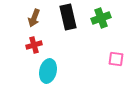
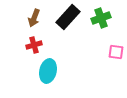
black rectangle: rotated 55 degrees clockwise
pink square: moved 7 px up
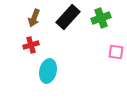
red cross: moved 3 px left
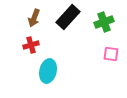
green cross: moved 3 px right, 4 px down
pink square: moved 5 px left, 2 px down
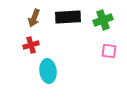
black rectangle: rotated 45 degrees clockwise
green cross: moved 1 px left, 2 px up
pink square: moved 2 px left, 3 px up
cyan ellipse: rotated 20 degrees counterclockwise
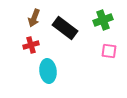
black rectangle: moved 3 px left, 11 px down; rotated 40 degrees clockwise
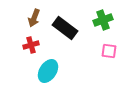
cyan ellipse: rotated 40 degrees clockwise
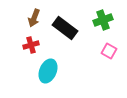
pink square: rotated 21 degrees clockwise
cyan ellipse: rotated 10 degrees counterclockwise
